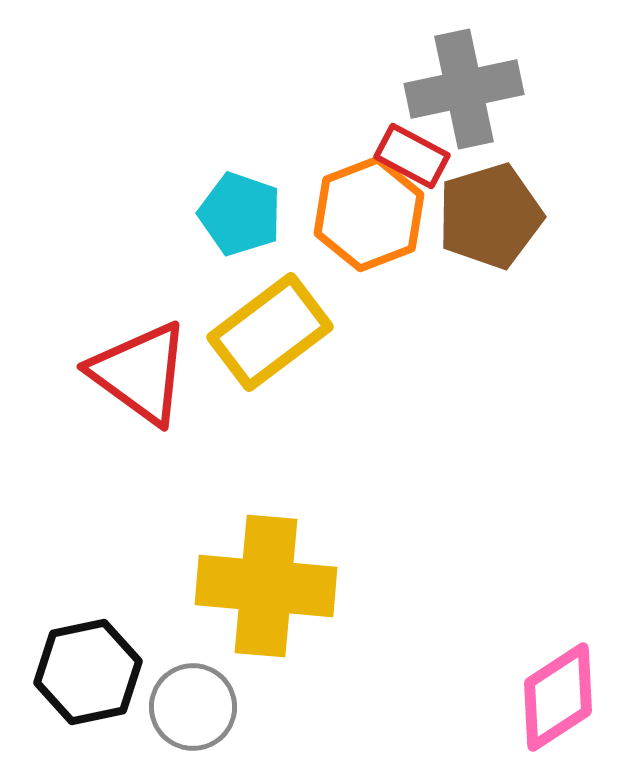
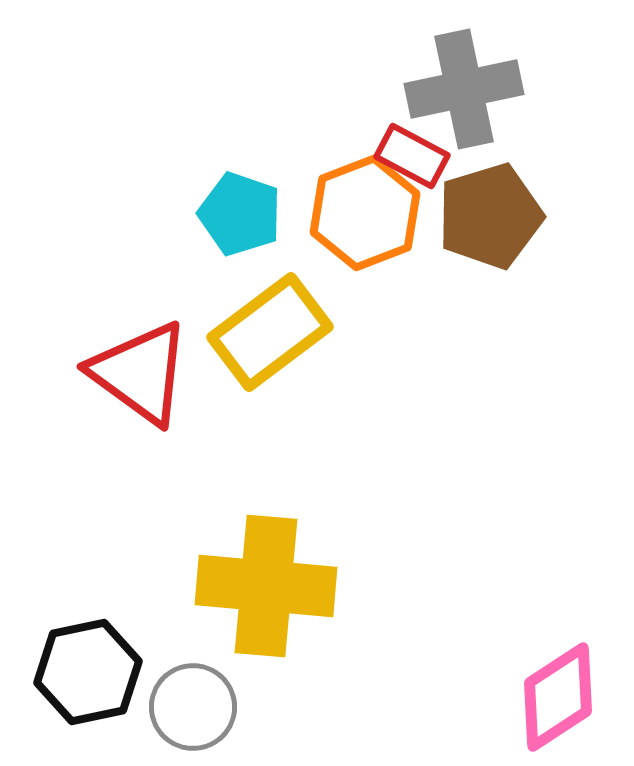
orange hexagon: moved 4 px left, 1 px up
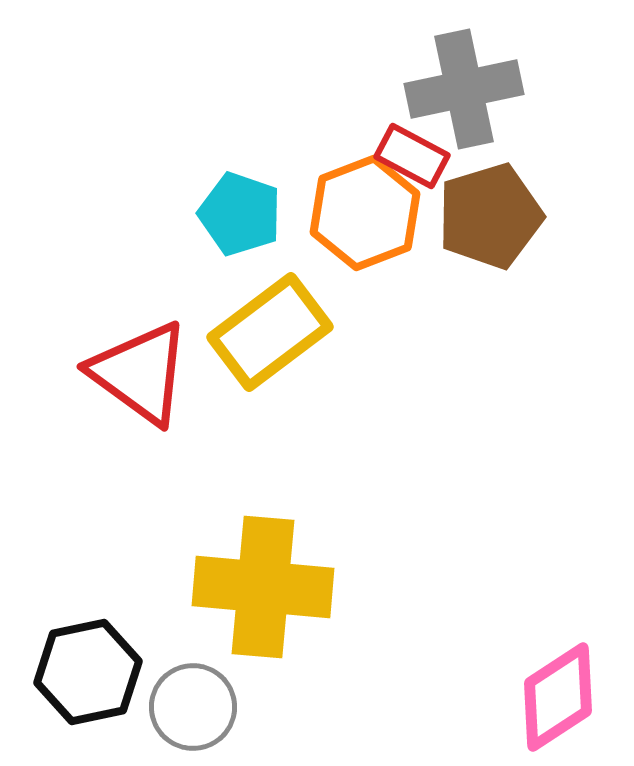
yellow cross: moved 3 px left, 1 px down
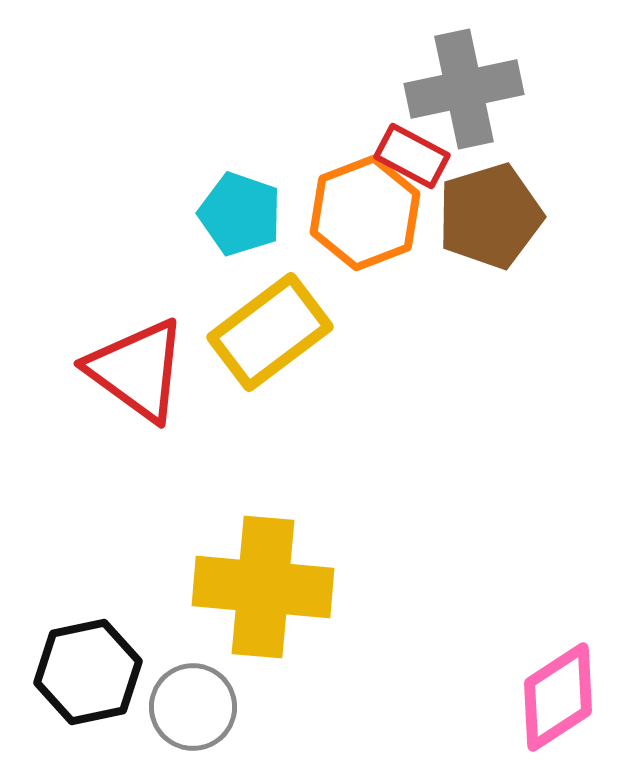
red triangle: moved 3 px left, 3 px up
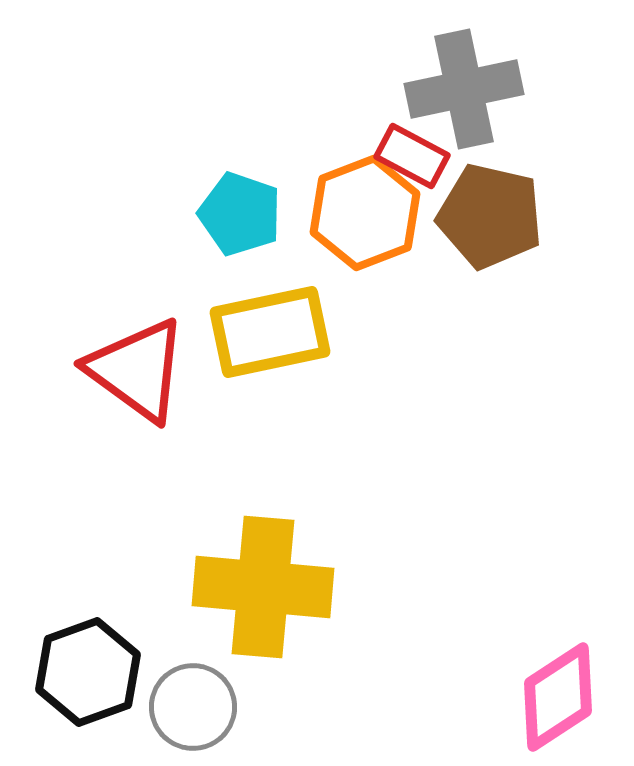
brown pentagon: rotated 30 degrees clockwise
yellow rectangle: rotated 25 degrees clockwise
black hexagon: rotated 8 degrees counterclockwise
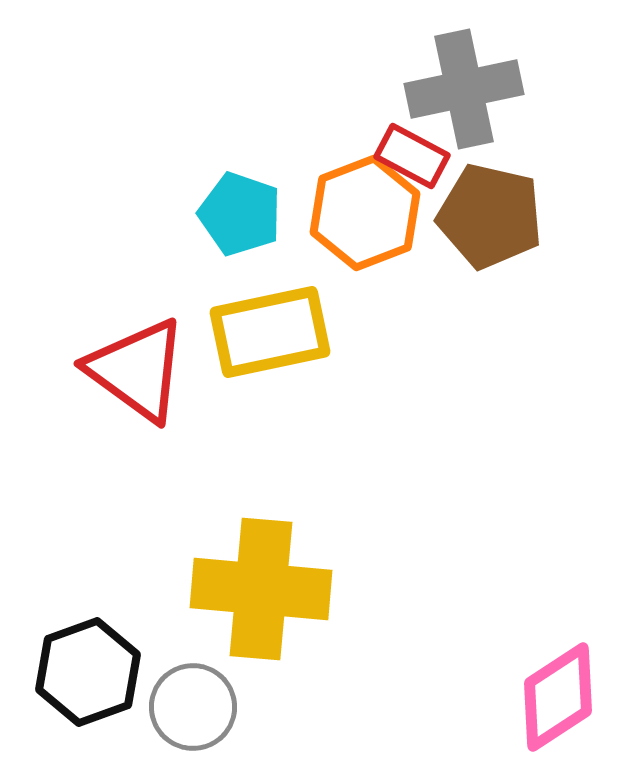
yellow cross: moved 2 px left, 2 px down
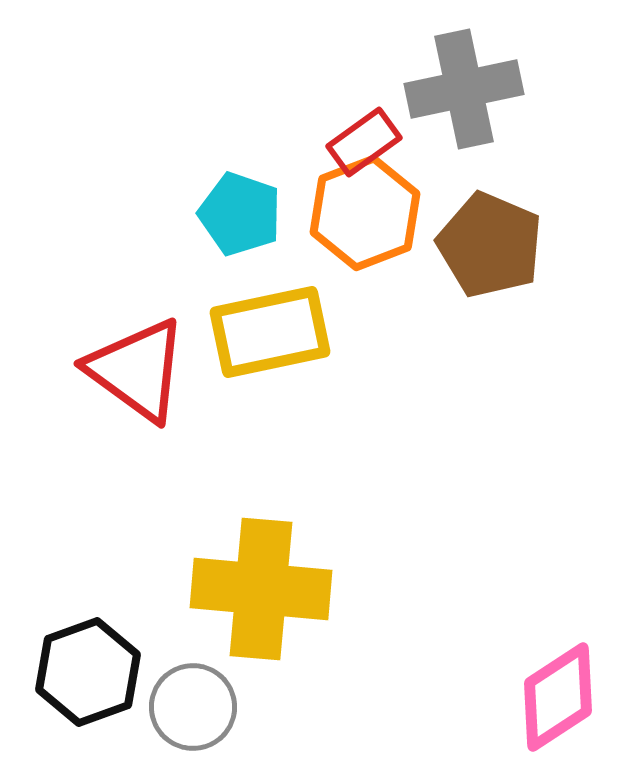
red rectangle: moved 48 px left, 14 px up; rotated 64 degrees counterclockwise
brown pentagon: moved 29 px down; rotated 10 degrees clockwise
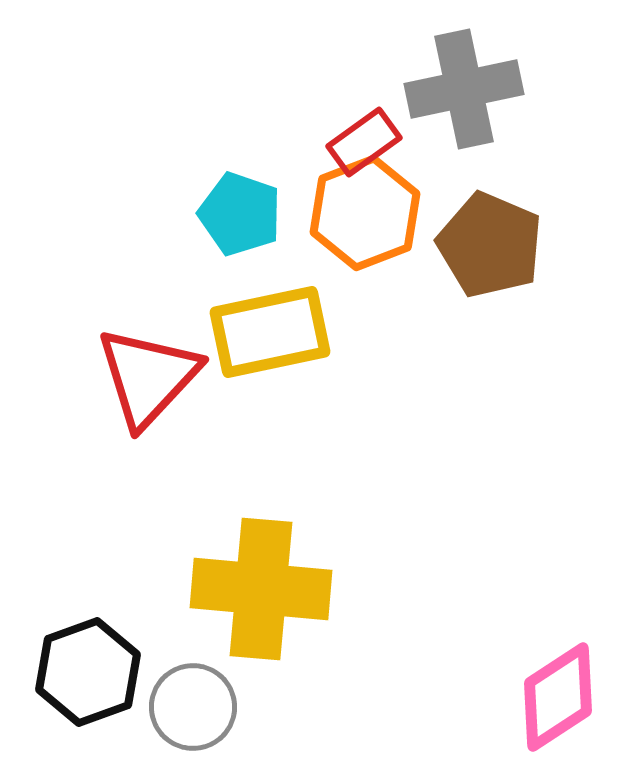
red triangle: moved 11 px right, 7 px down; rotated 37 degrees clockwise
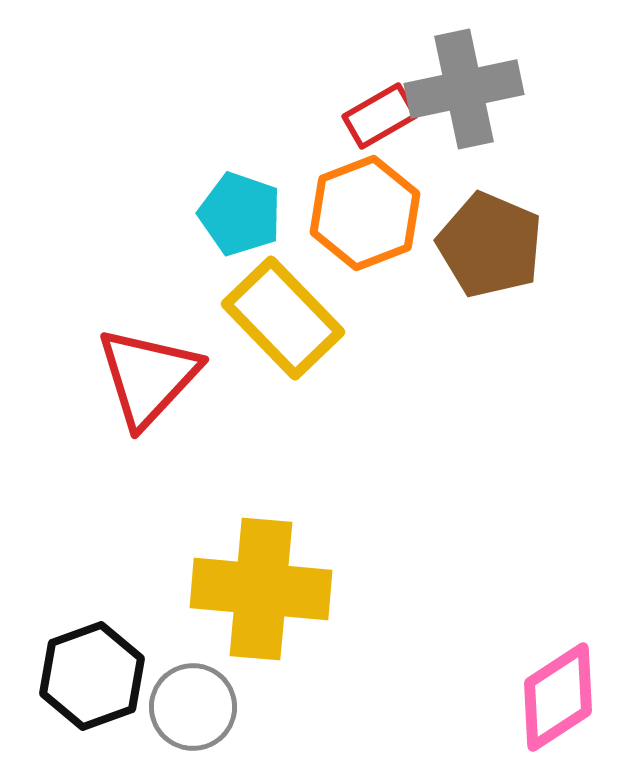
red rectangle: moved 16 px right, 26 px up; rotated 6 degrees clockwise
yellow rectangle: moved 13 px right, 14 px up; rotated 58 degrees clockwise
black hexagon: moved 4 px right, 4 px down
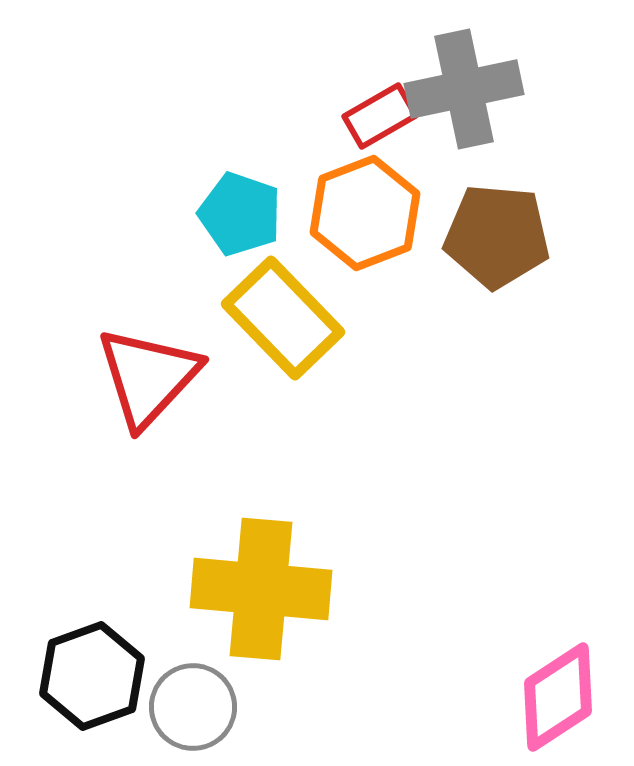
brown pentagon: moved 7 px right, 9 px up; rotated 18 degrees counterclockwise
